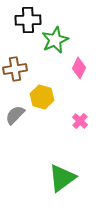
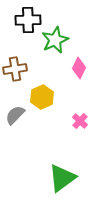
yellow hexagon: rotated 20 degrees clockwise
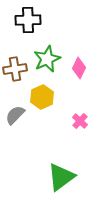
green star: moved 8 px left, 19 px down
green triangle: moved 1 px left, 1 px up
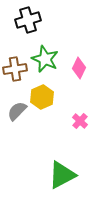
black cross: rotated 15 degrees counterclockwise
green star: moved 2 px left; rotated 24 degrees counterclockwise
gray semicircle: moved 2 px right, 4 px up
green triangle: moved 1 px right, 2 px up; rotated 8 degrees clockwise
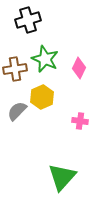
pink cross: rotated 35 degrees counterclockwise
green triangle: moved 2 px down; rotated 20 degrees counterclockwise
